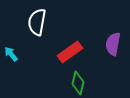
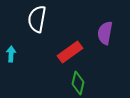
white semicircle: moved 3 px up
purple semicircle: moved 8 px left, 11 px up
cyan arrow: rotated 42 degrees clockwise
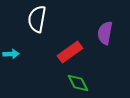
cyan arrow: rotated 84 degrees clockwise
green diamond: rotated 40 degrees counterclockwise
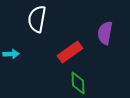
green diamond: rotated 25 degrees clockwise
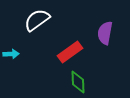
white semicircle: moved 1 px down; rotated 44 degrees clockwise
green diamond: moved 1 px up
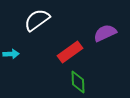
purple semicircle: rotated 55 degrees clockwise
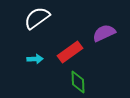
white semicircle: moved 2 px up
purple semicircle: moved 1 px left
cyan arrow: moved 24 px right, 5 px down
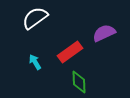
white semicircle: moved 2 px left
cyan arrow: moved 3 px down; rotated 119 degrees counterclockwise
green diamond: moved 1 px right
